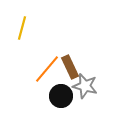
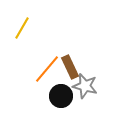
yellow line: rotated 15 degrees clockwise
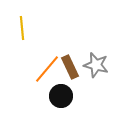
yellow line: rotated 35 degrees counterclockwise
gray star: moved 11 px right, 21 px up
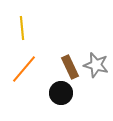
orange line: moved 23 px left
black circle: moved 3 px up
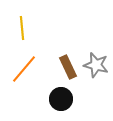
brown rectangle: moved 2 px left
black circle: moved 6 px down
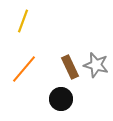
yellow line: moved 1 px right, 7 px up; rotated 25 degrees clockwise
brown rectangle: moved 2 px right
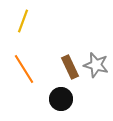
orange line: rotated 72 degrees counterclockwise
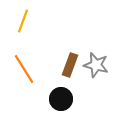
brown rectangle: moved 2 px up; rotated 45 degrees clockwise
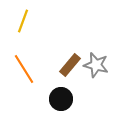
brown rectangle: rotated 20 degrees clockwise
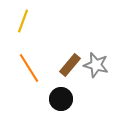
orange line: moved 5 px right, 1 px up
